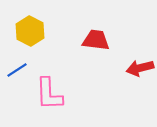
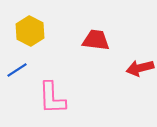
pink L-shape: moved 3 px right, 4 px down
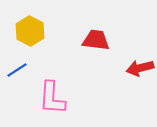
pink L-shape: rotated 6 degrees clockwise
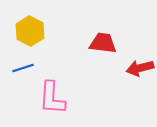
red trapezoid: moved 7 px right, 3 px down
blue line: moved 6 px right, 2 px up; rotated 15 degrees clockwise
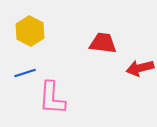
blue line: moved 2 px right, 5 px down
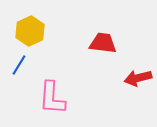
yellow hexagon: rotated 8 degrees clockwise
red arrow: moved 2 px left, 10 px down
blue line: moved 6 px left, 8 px up; rotated 40 degrees counterclockwise
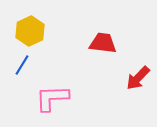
blue line: moved 3 px right
red arrow: rotated 32 degrees counterclockwise
pink L-shape: rotated 84 degrees clockwise
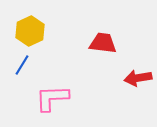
red arrow: rotated 36 degrees clockwise
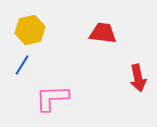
yellow hexagon: moved 1 px up; rotated 12 degrees clockwise
red trapezoid: moved 10 px up
red arrow: rotated 92 degrees counterclockwise
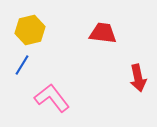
pink L-shape: rotated 54 degrees clockwise
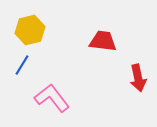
red trapezoid: moved 8 px down
